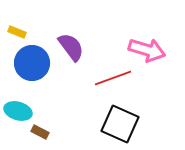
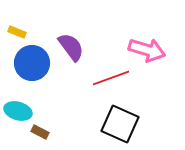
red line: moved 2 px left
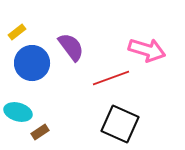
yellow rectangle: rotated 60 degrees counterclockwise
cyan ellipse: moved 1 px down
brown rectangle: rotated 60 degrees counterclockwise
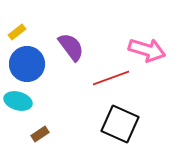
blue circle: moved 5 px left, 1 px down
cyan ellipse: moved 11 px up
brown rectangle: moved 2 px down
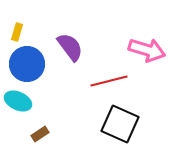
yellow rectangle: rotated 36 degrees counterclockwise
purple semicircle: moved 1 px left
red line: moved 2 px left, 3 px down; rotated 6 degrees clockwise
cyan ellipse: rotated 8 degrees clockwise
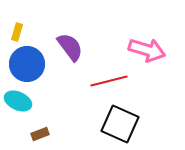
brown rectangle: rotated 12 degrees clockwise
